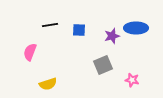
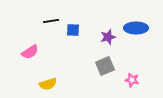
black line: moved 1 px right, 4 px up
blue square: moved 6 px left
purple star: moved 4 px left, 1 px down
pink semicircle: rotated 144 degrees counterclockwise
gray square: moved 2 px right, 1 px down
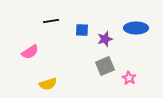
blue square: moved 9 px right
purple star: moved 3 px left, 2 px down
pink star: moved 3 px left, 2 px up; rotated 16 degrees clockwise
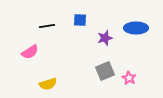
black line: moved 4 px left, 5 px down
blue square: moved 2 px left, 10 px up
purple star: moved 1 px up
gray square: moved 5 px down
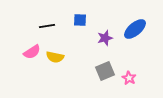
blue ellipse: moved 1 px left, 1 px down; rotated 40 degrees counterclockwise
pink semicircle: moved 2 px right
yellow semicircle: moved 7 px right, 27 px up; rotated 30 degrees clockwise
